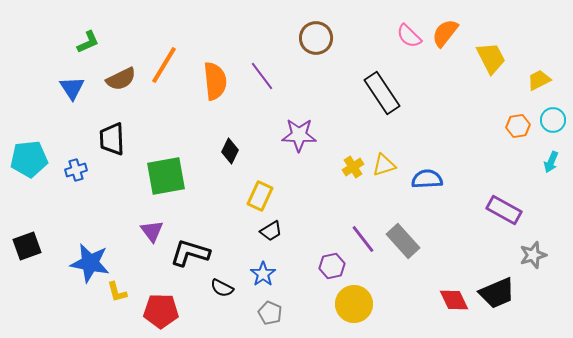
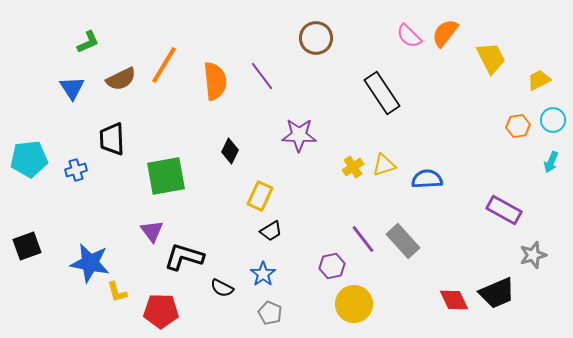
black L-shape at (190, 253): moved 6 px left, 4 px down
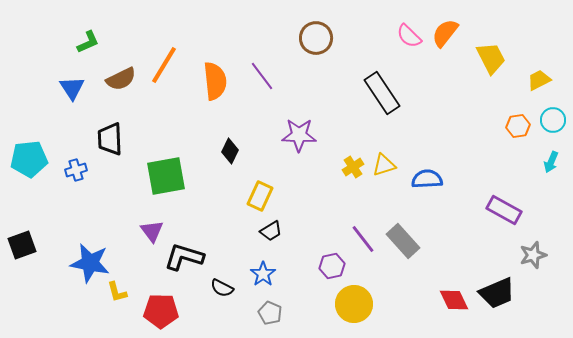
black trapezoid at (112, 139): moved 2 px left
black square at (27, 246): moved 5 px left, 1 px up
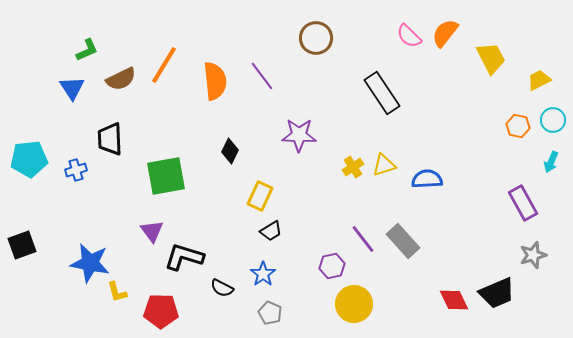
green L-shape at (88, 42): moved 1 px left, 8 px down
orange hexagon at (518, 126): rotated 20 degrees clockwise
purple rectangle at (504, 210): moved 19 px right, 7 px up; rotated 32 degrees clockwise
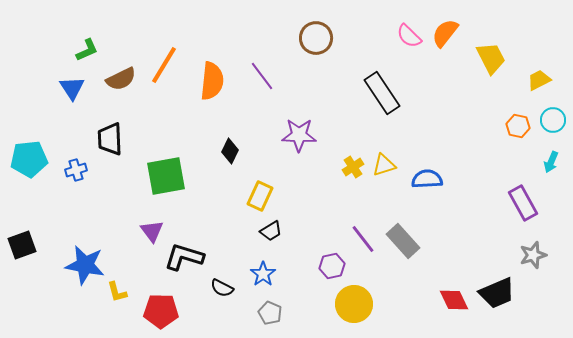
orange semicircle at (215, 81): moved 3 px left; rotated 12 degrees clockwise
blue star at (90, 263): moved 5 px left, 2 px down
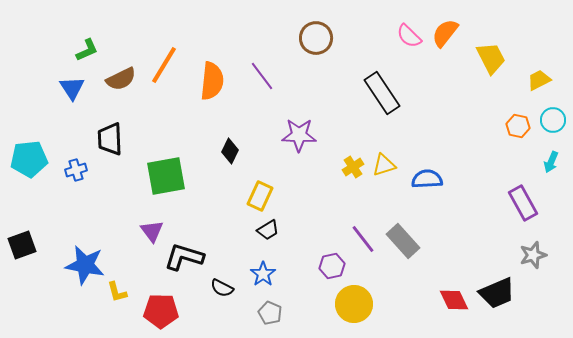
black trapezoid at (271, 231): moved 3 px left, 1 px up
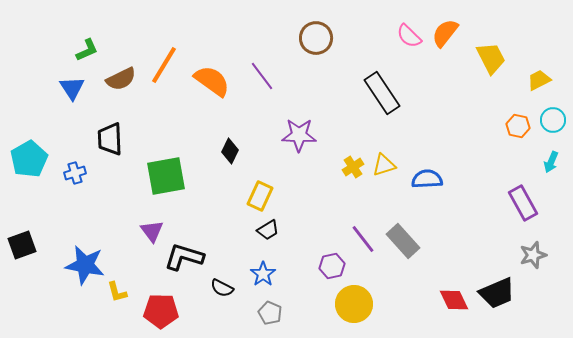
orange semicircle at (212, 81): rotated 60 degrees counterclockwise
cyan pentagon at (29, 159): rotated 24 degrees counterclockwise
blue cross at (76, 170): moved 1 px left, 3 px down
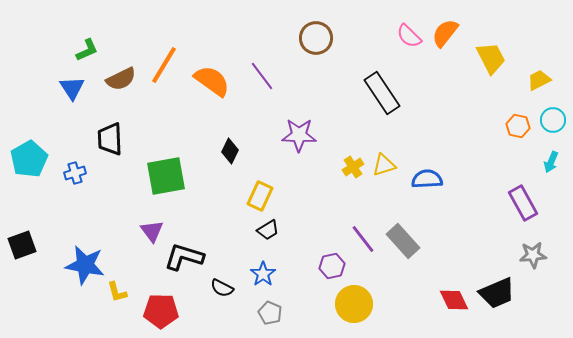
gray star at (533, 255): rotated 12 degrees clockwise
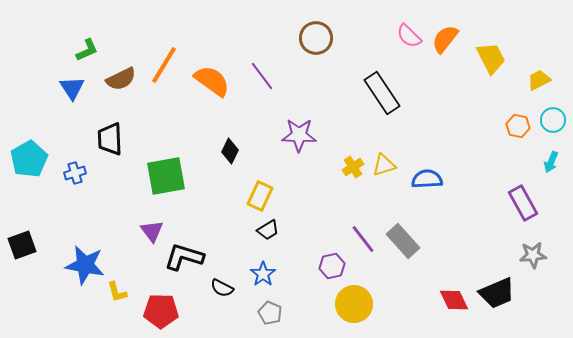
orange semicircle at (445, 33): moved 6 px down
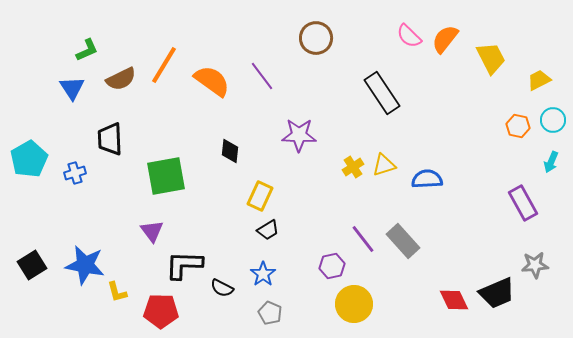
black diamond at (230, 151): rotated 20 degrees counterclockwise
black square at (22, 245): moved 10 px right, 20 px down; rotated 12 degrees counterclockwise
gray star at (533, 255): moved 2 px right, 10 px down
black L-shape at (184, 257): moved 8 px down; rotated 15 degrees counterclockwise
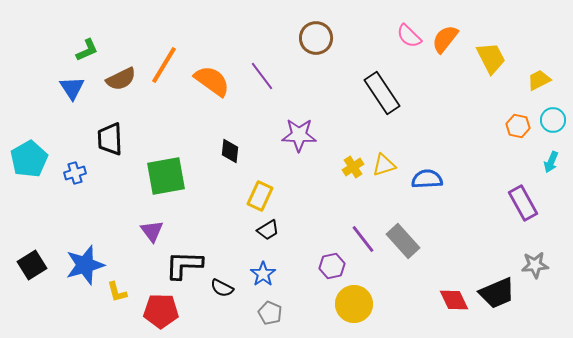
blue star at (85, 265): rotated 27 degrees counterclockwise
